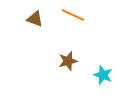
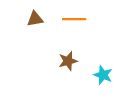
orange line: moved 1 px right, 4 px down; rotated 25 degrees counterclockwise
brown triangle: rotated 30 degrees counterclockwise
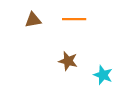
brown triangle: moved 2 px left, 1 px down
brown star: rotated 30 degrees clockwise
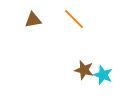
orange line: rotated 45 degrees clockwise
brown star: moved 16 px right, 9 px down
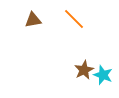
brown star: rotated 30 degrees clockwise
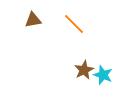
orange line: moved 5 px down
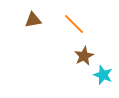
brown star: moved 14 px up
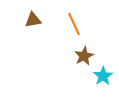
orange line: rotated 20 degrees clockwise
cyan star: moved 1 px down; rotated 18 degrees clockwise
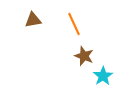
brown star: rotated 24 degrees counterclockwise
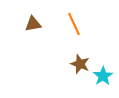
brown triangle: moved 4 px down
brown star: moved 4 px left, 8 px down
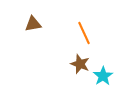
orange line: moved 10 px right, 9 px down
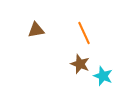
brown triangle: moved 3 px right, 6 px down
cyan star: rotated 18 degrees counterclockwise
